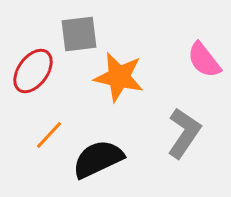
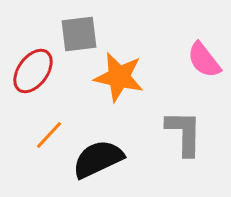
gray L-shape: rotated 33 degrees counterclockwise
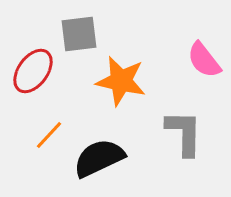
orange star: moved 2 px right, 4 px down
black semicircle: moved 1 px right, 1 px up
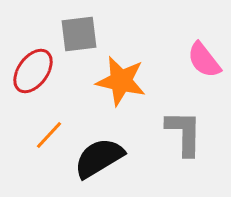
black semicircle: rotated 6 degrees counterclockwise
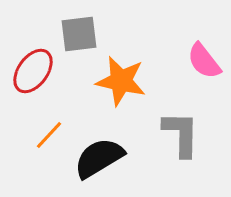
pink semicircle: moved 1 px down
gray L-shape: moved 3 px left, 1 px down
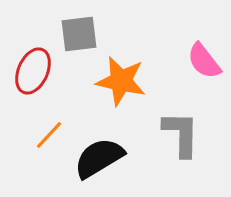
red ellipse: rotated 12 degrees counterclockwise
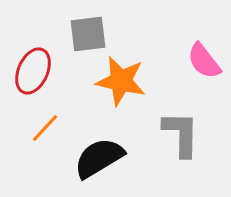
gray square: moved 9 px right
orange line: moved 4 px left, 7 px up
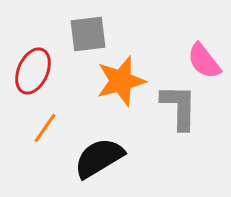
orange star: rotated 27 degrees counterclockwise
orange line: rotated 8 degrees counterclockwise
gray L-shape: moved 2 px left, 27 px up
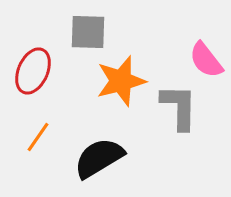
gray square: moved 2 px up; rotated 9 degrees clockwise
pink semicircle: moved 2 px right, 1 px up
orange line: moved 7 px left, 9 px down
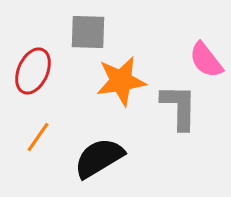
orange star: rotated 6 degrees clockwise
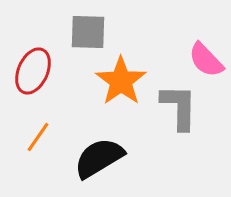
pink semicircle: rotated 6 degrees counterclockwise
orange star: rotated 27 degrees counterclockwise
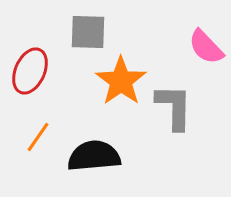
pink semicircle: moved 13 px up
red ellipse: moved 3 px left
gray L-shape: moved 5 px left
black semicircle: moved 5 px left, 2 px up; rotated 26 degrees clockwise
